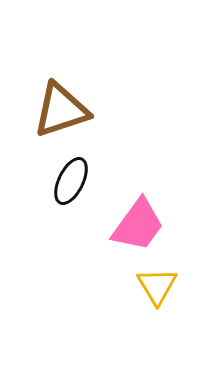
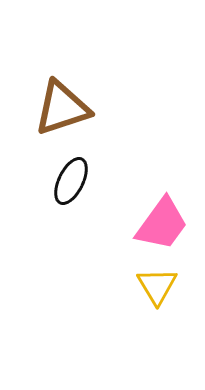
brown triangle: moved 1 px right, 2 px up
pink trapezoid: moved 24 px right, 1 px up
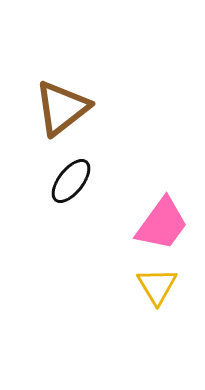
brown triangle: rotated 20 degrees counterclockwise
black ellipse: rotated 12 degrees clockwise
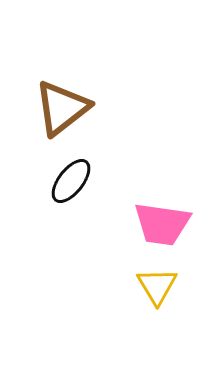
pink trapezoid: rotated 62 degrees clockwise
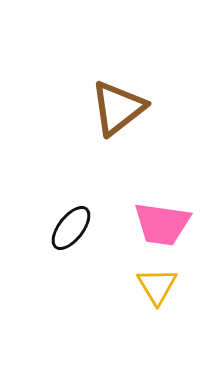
brown triangle: moved 56 px right
black ellipse: moved 47 px down
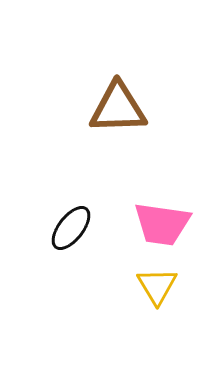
brown triangle: rotated 36 degrees clockwise
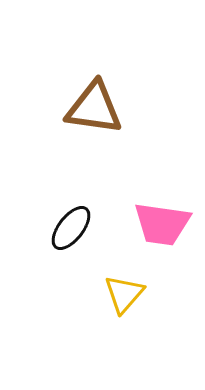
brown triangle: moved 24 px left; rotated 10 degrees clockwise
yellow triangle: moved 33 px left, 8 px down; rotated 12 degrees clockwise
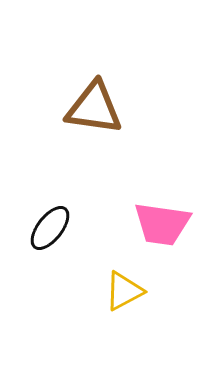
black ellipse: moved 21 px left
yellow triangle: moved 3 px up; rotated 21 degrees clockwise
